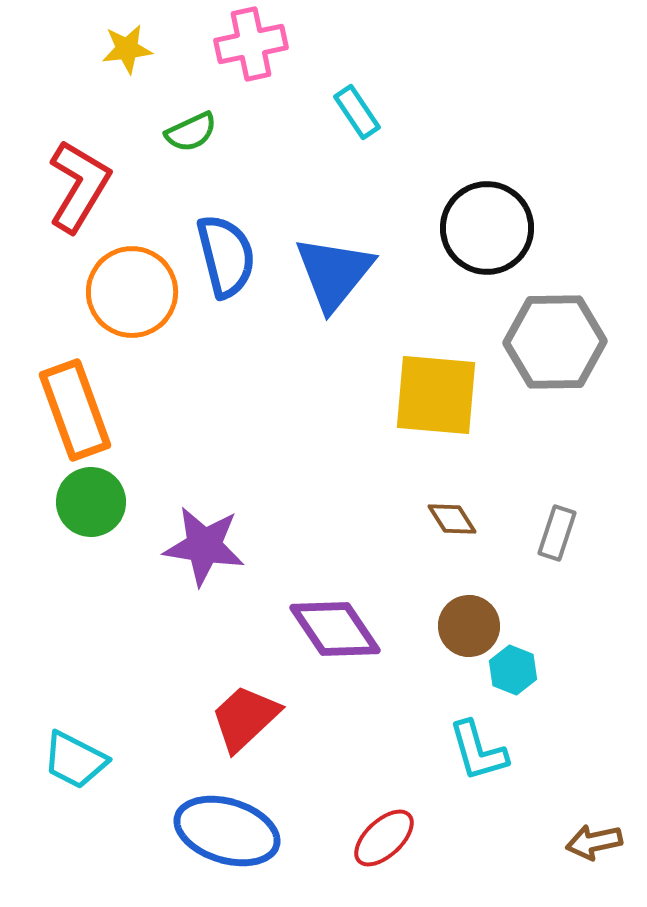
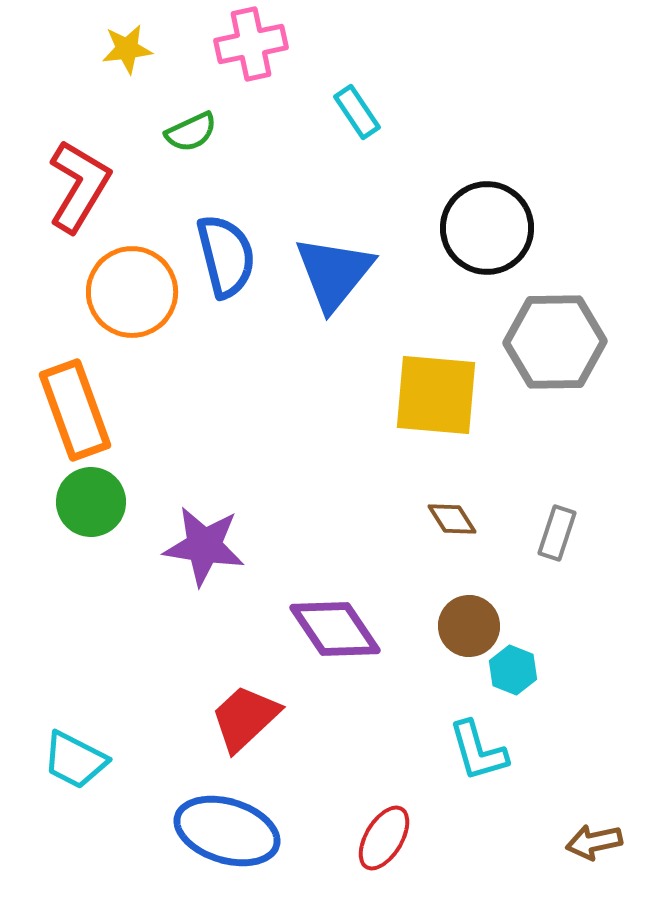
red ellipse: rotated 16 degrees counterclockwise
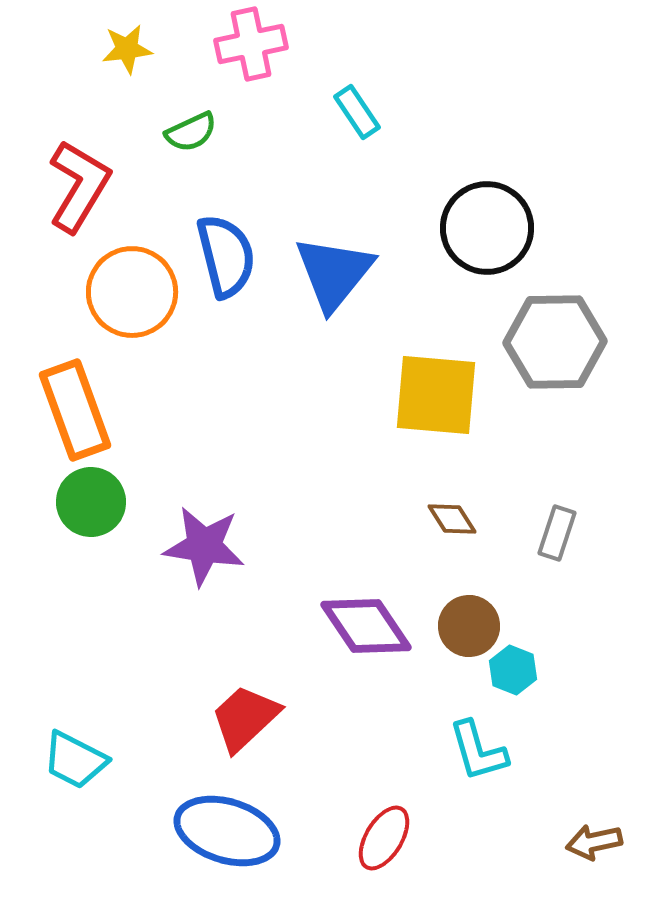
purple diamond: moved 31 px right, 3 px up
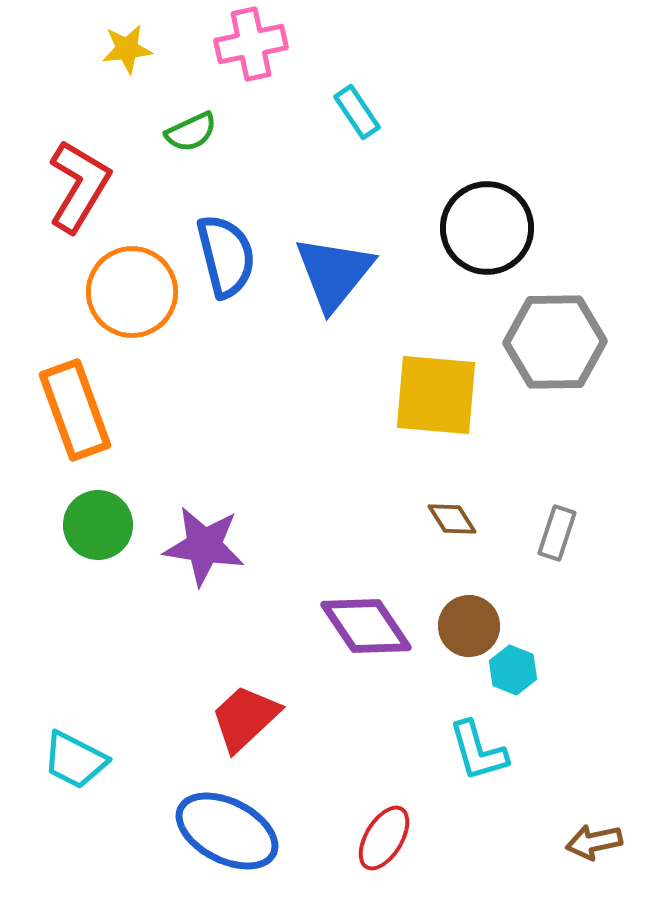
green circle: moved 7 px right, 23 px down
blue ellipse: rotated 10 degrees clockwise
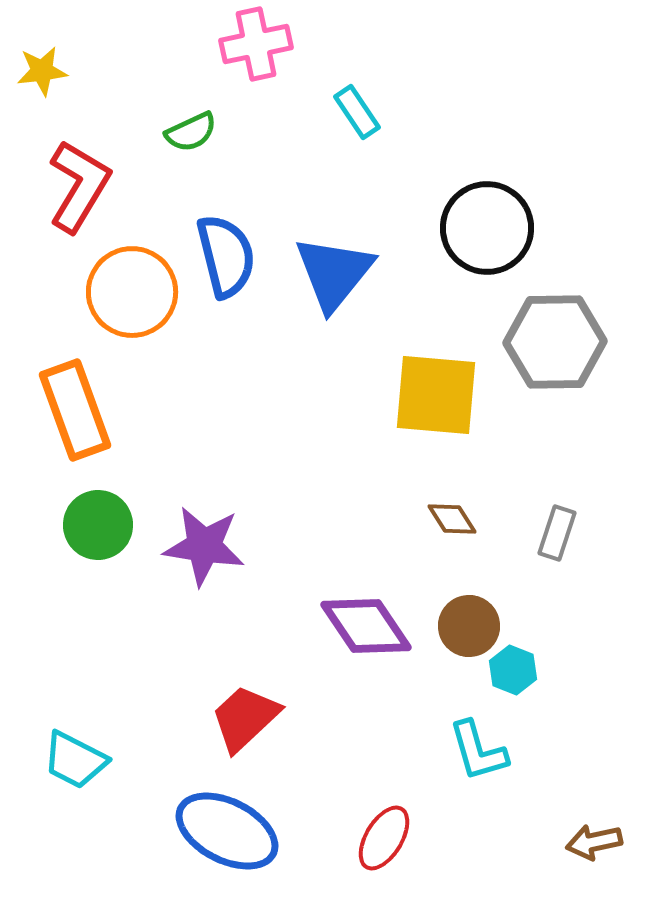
pink cross: moved 5 px right
yellow star: moved 85 px left, 22 px down
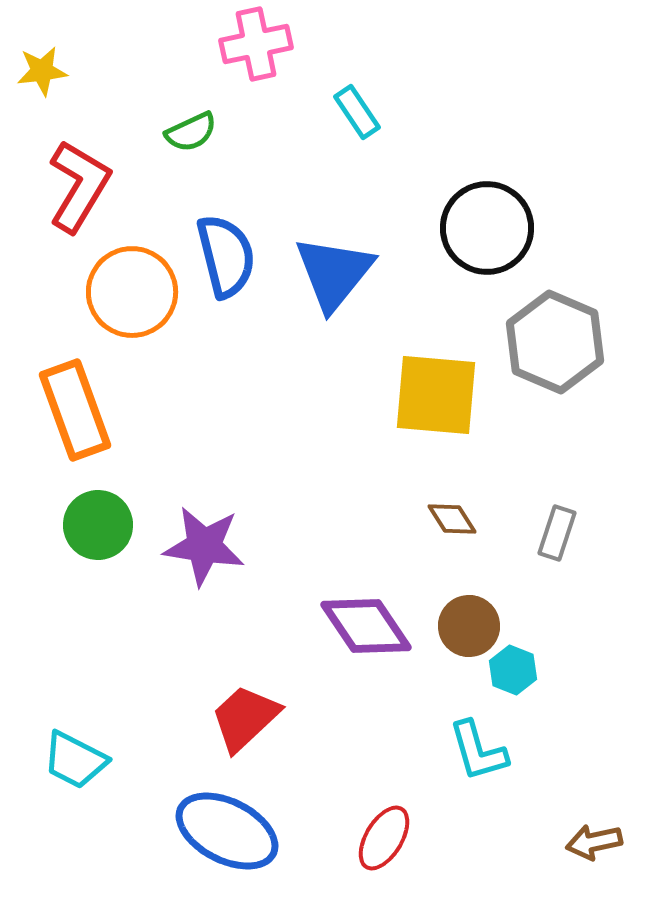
gray hexagon: rotated 24 degrees clockwise
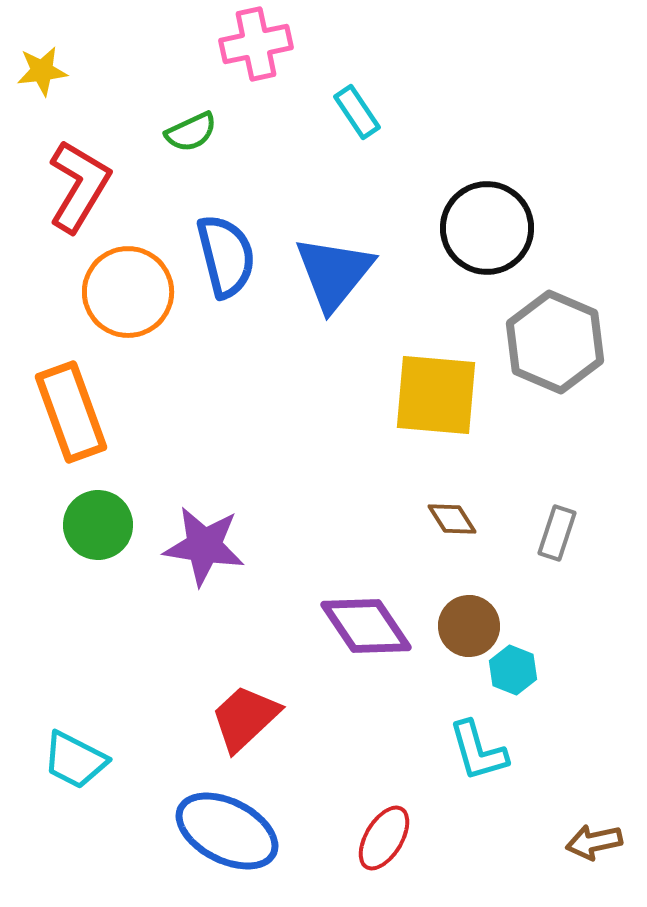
orange circle: moved 4 px left
orange rectangle: moved 4 px left, 2 px down
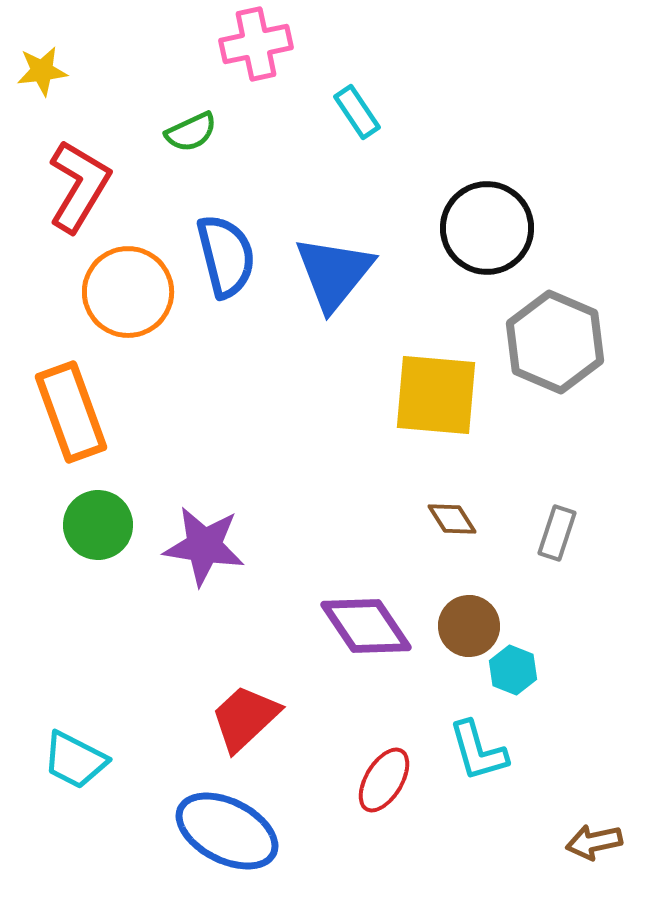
red ellipse: moved 58 px up
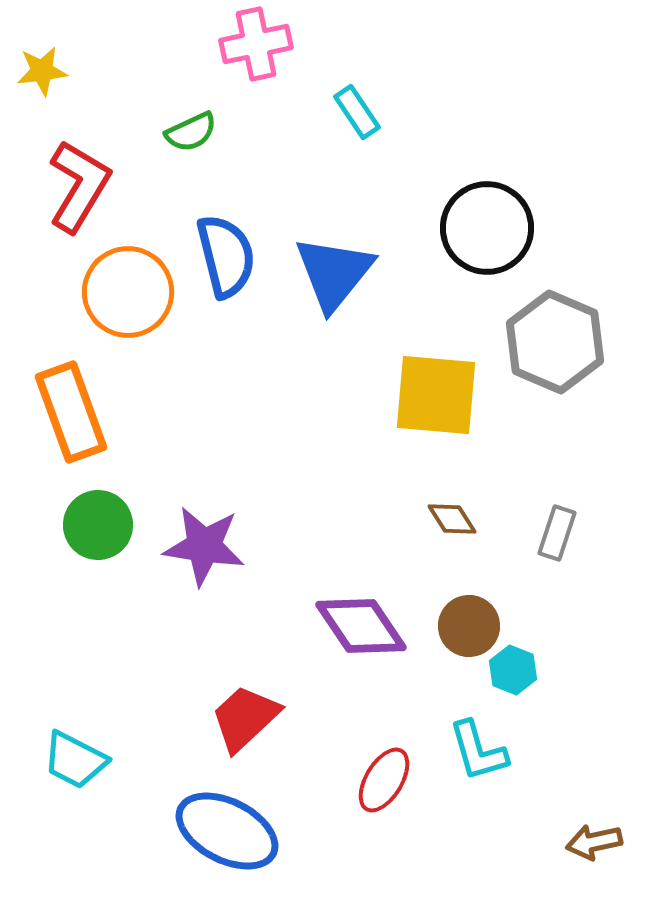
purple diamond: moved 5 px left
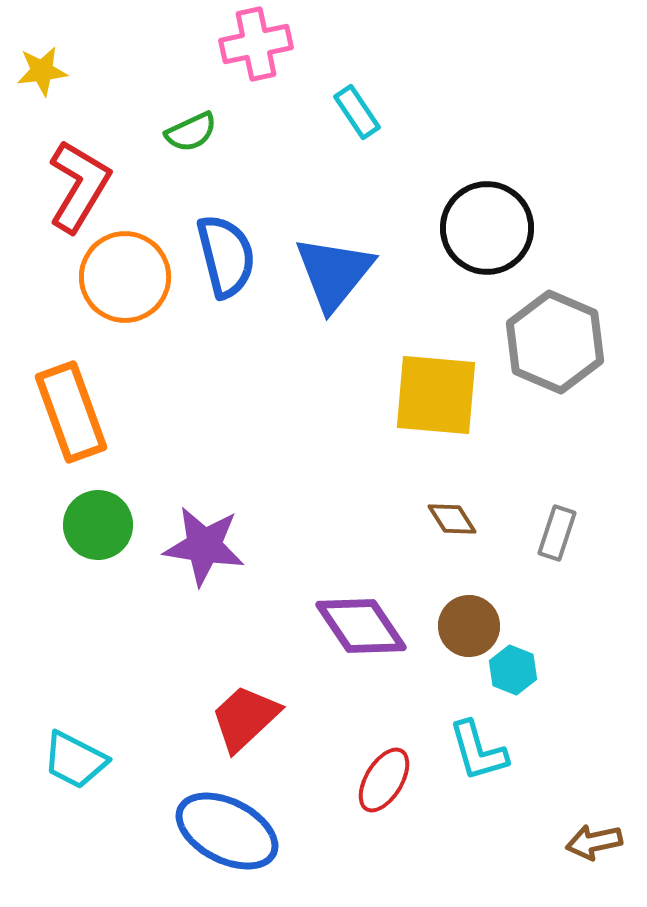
orange circle: moved 3 px left, 15 px up
